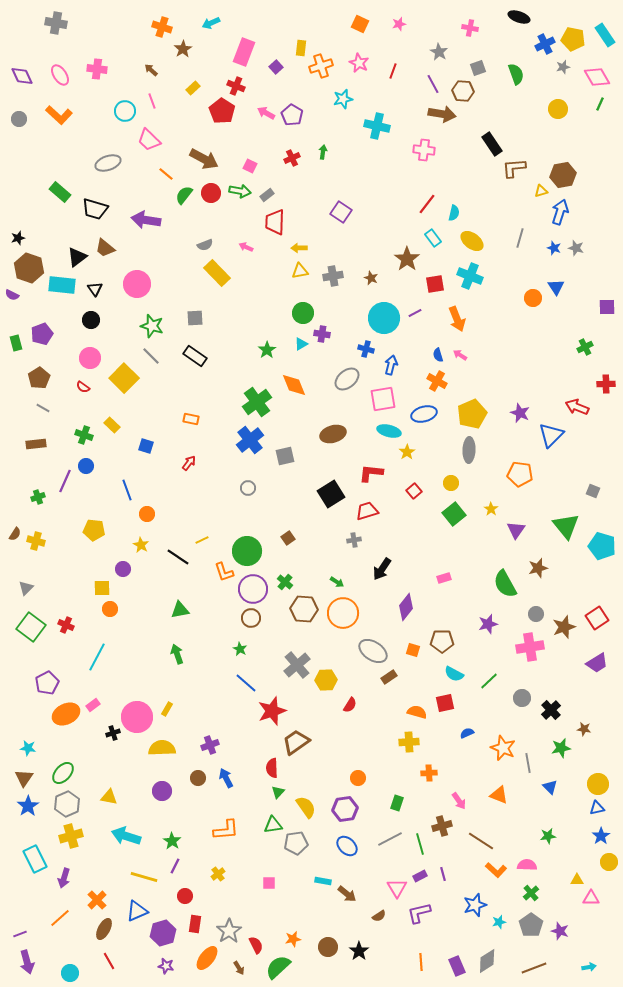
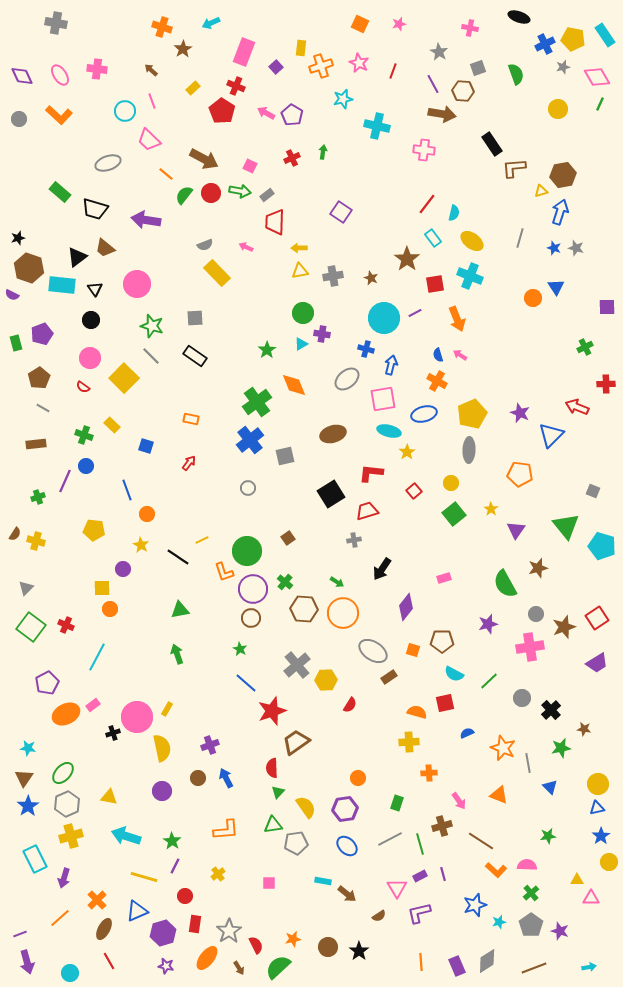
yellow semicircle at (162, 748): rotated 80 degrees clockwise
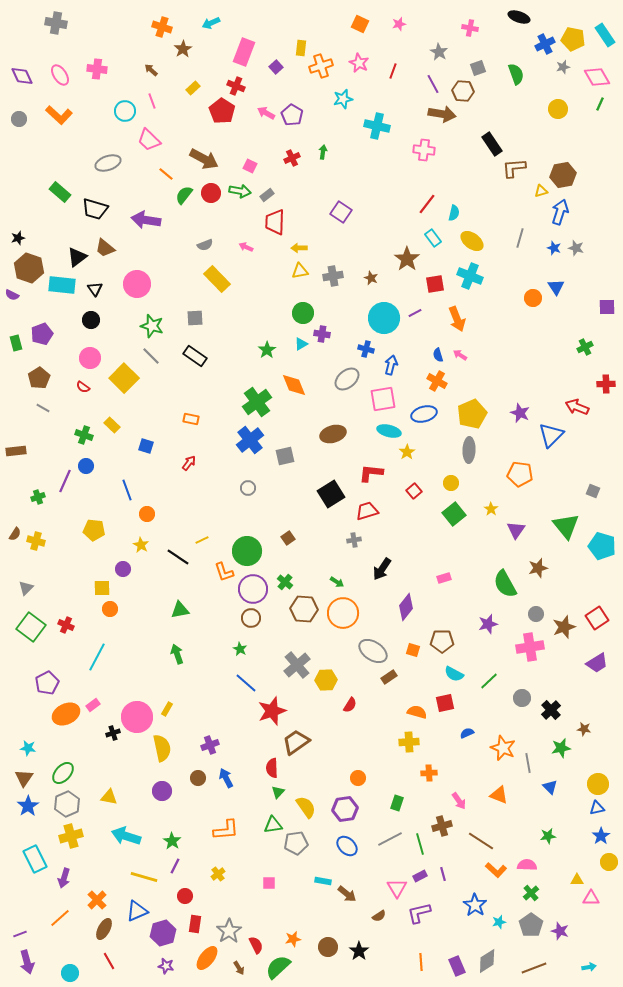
yellow rectangle at (217, 273): moved 6 px down
brown rectangle at (36, 444): moved 20 px left, 7 px down
blue star at (475, 905): rotated 20 degrees counterclockwise
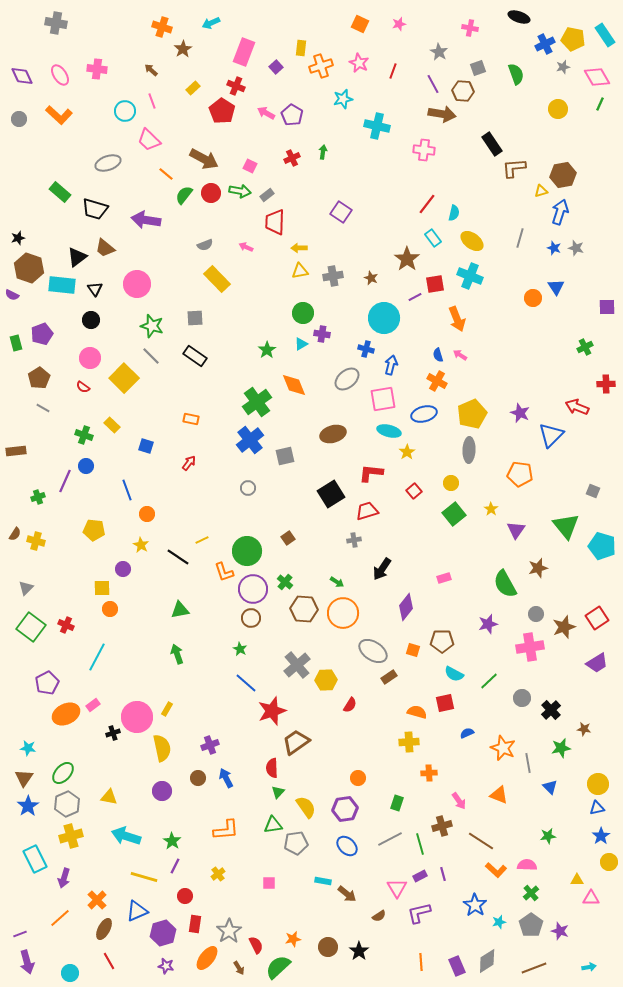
purple line at (415, 313): moved 16 px up
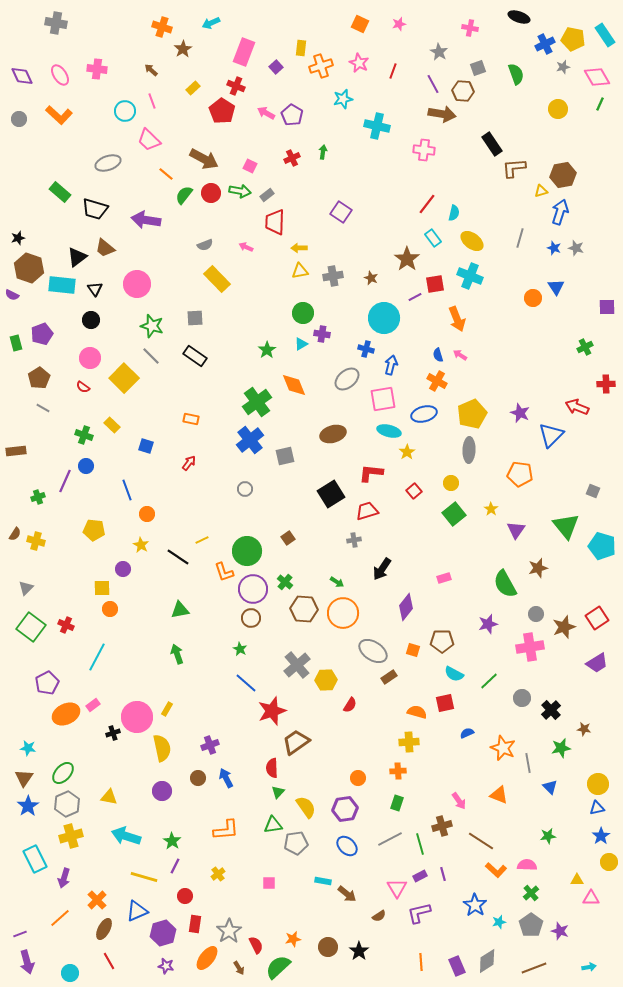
gray circle at (248, 488): moved 3 px left, 1 px down
orange cross at (429, 773): moved 31 px left, 2 px up
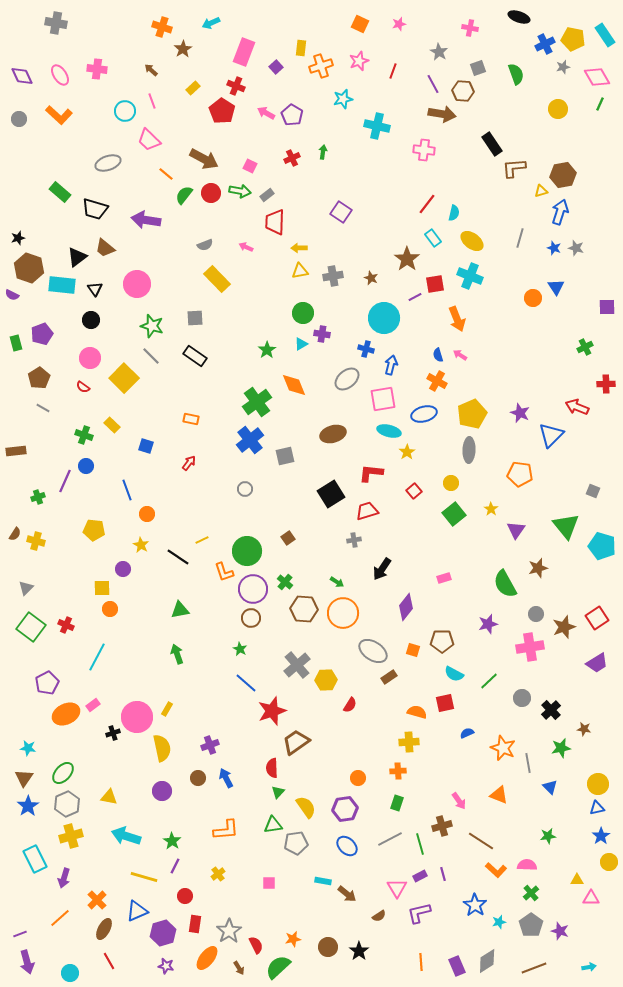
pink star at (359, 63): moved 2 px up; rotated 24 degrees clockwise
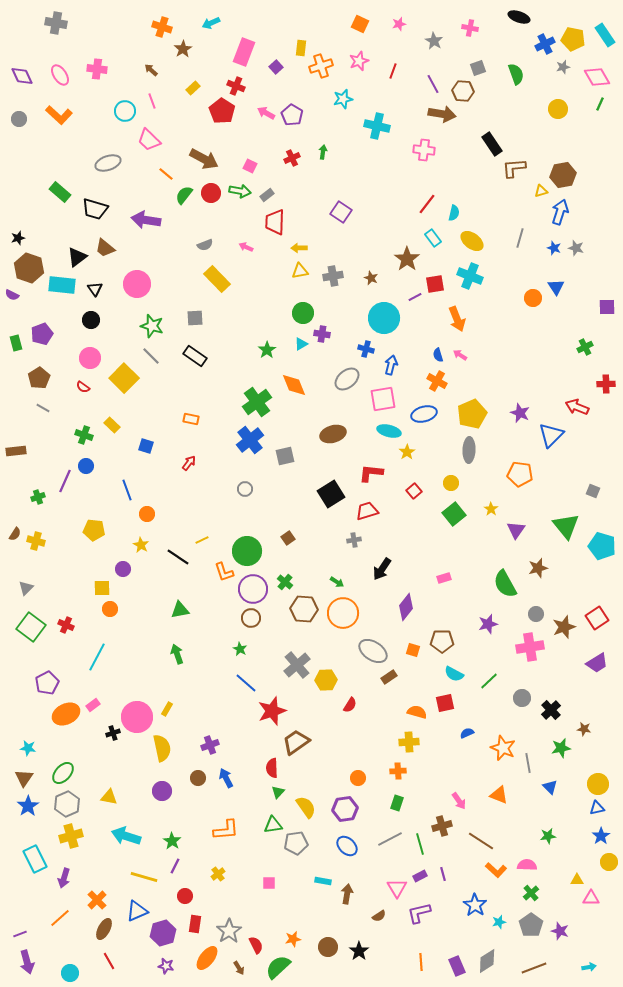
gray star at (439, 52): moved 5 px left, 11 px up
brown arrow at (347, 894): rotated 120 degrees counterclockwise
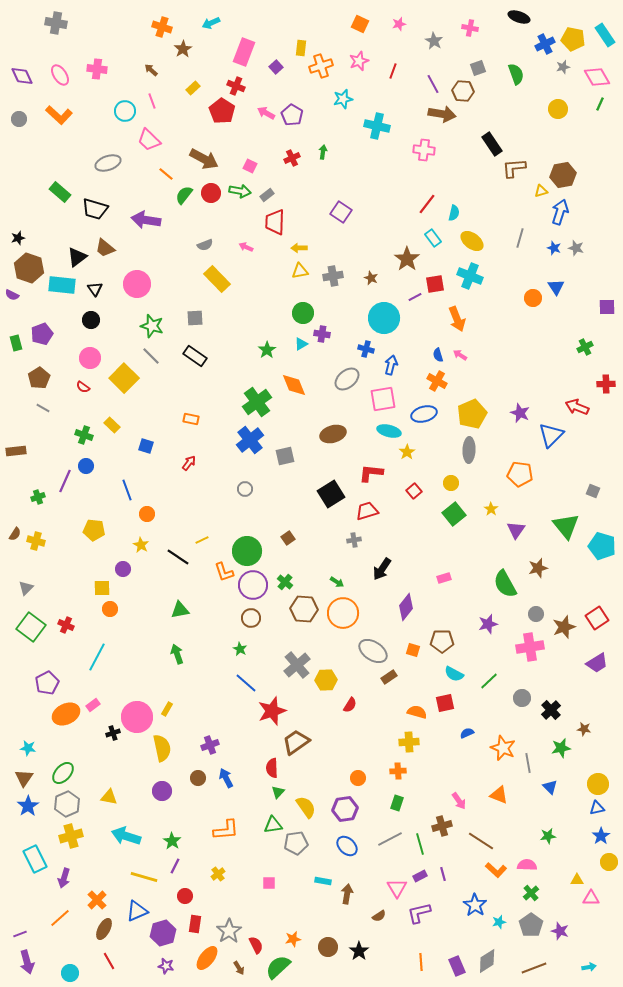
purple circle at (253, 589): moved 4 px up
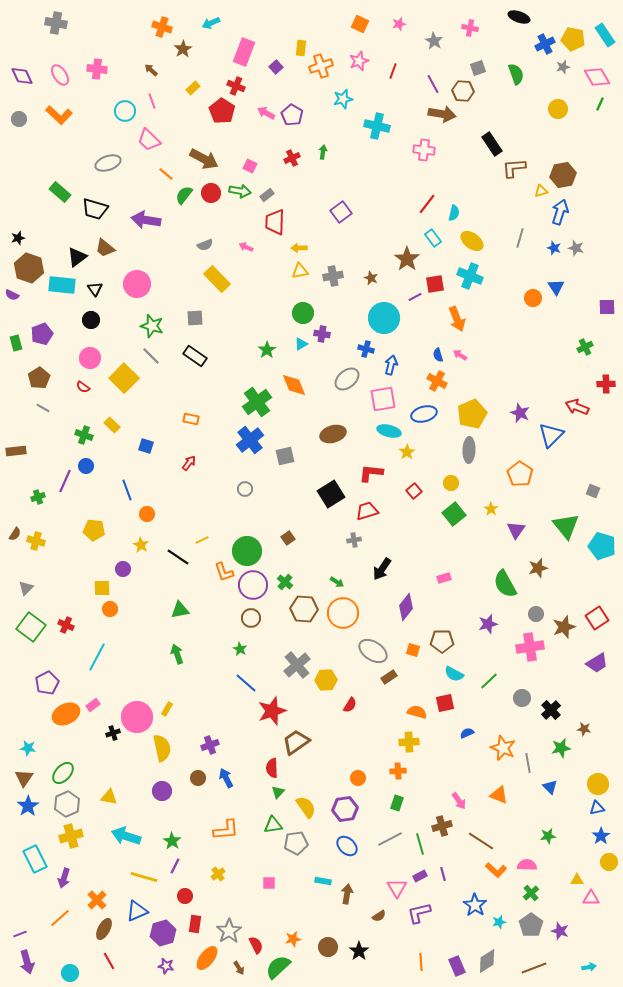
purple square at (341, 212): rotated 20 degrees clockwise
orange pentagon at (520, 474): rotated 25 degrees clockwise
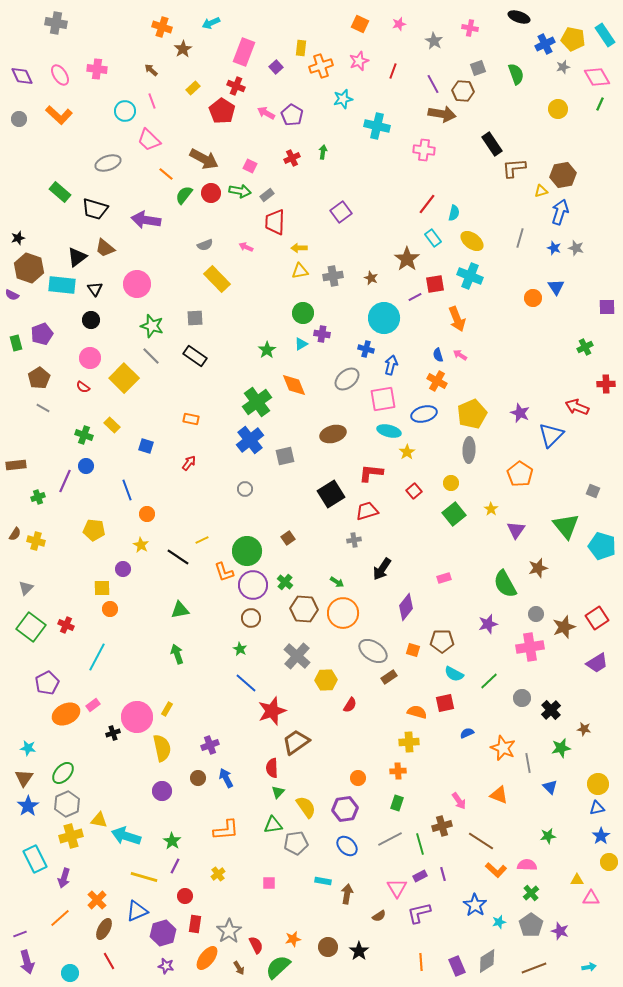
brown rectangle at (16, 451): moved 14 px down
gray cross at (297, 665): moved 9 px up; rotated 8 degrees counterclockwise
yellow triangle at (109, 797): moved 10 px left, 23 px down
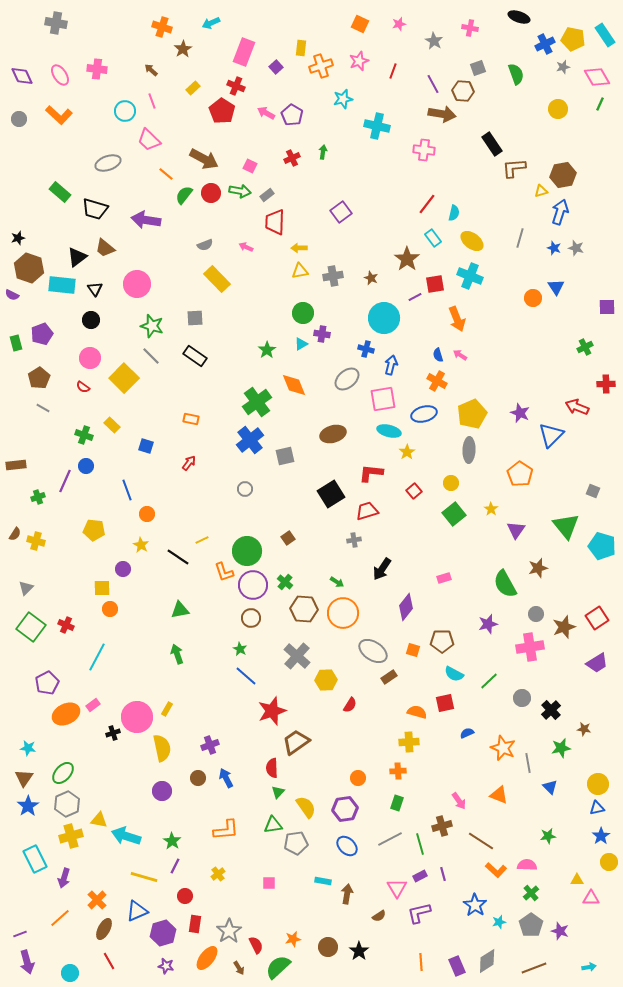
blue line at (246, 683): moved 7 px up
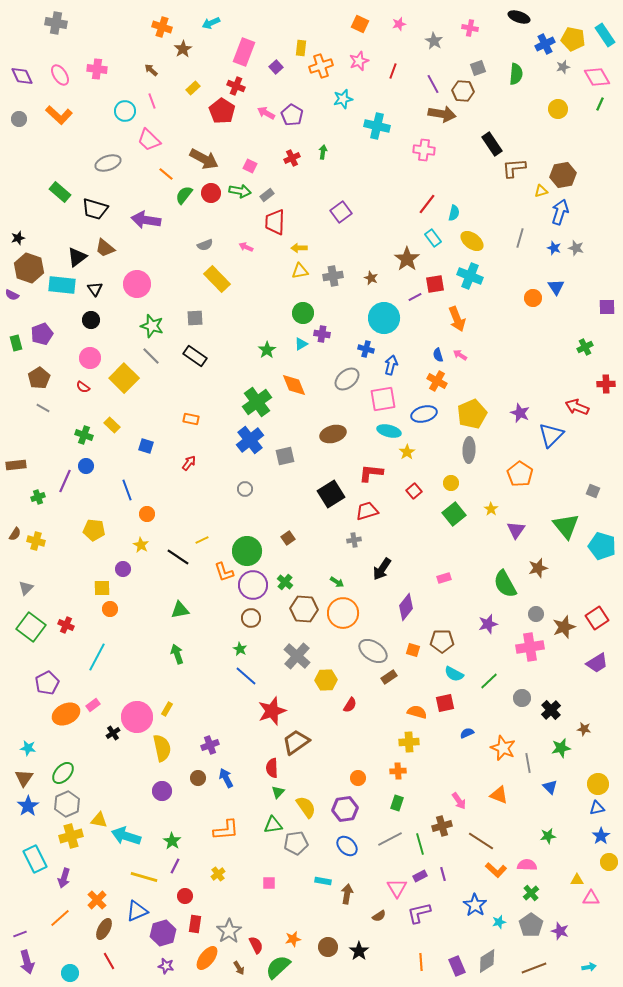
green semicircle at (516, 74): rotated 25 degrees clockwise
black cross at (113, 733): rotated 16 degrees counterclockwise
